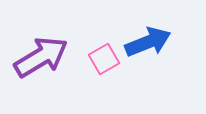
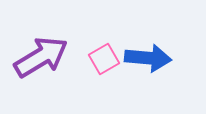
blue arrow: moved 16 px down; rotated 27 degrees clockwise
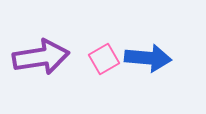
purple arrow: rotated 22 degrees clockwise
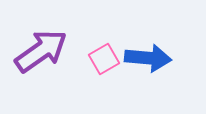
purple arrow: moved 6 px up; rotated 26 degrees counterclockwise
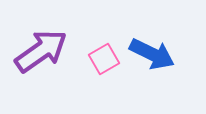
blue arrow: moved 4 px right, 4 px up; rotated 21 degrees clockwise
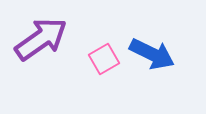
purple arrow: moved 12 px up
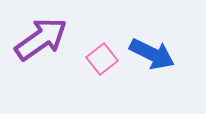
pink square: moved 2 px left; rotated 8 degrees counterclockwise
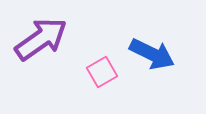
pink square: moved 13 px down; rotated 8 degrees clockwise
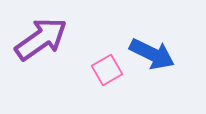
pink square: moved 5 px right, 2 px up
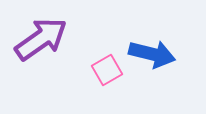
blue arrow: rotated 12 degrees counterclockwise
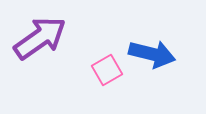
purple arrow: moved 1 px left, 1 px up
